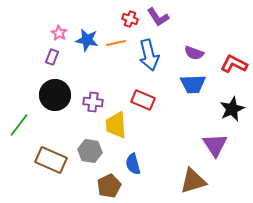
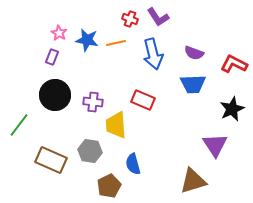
blue arrow: moved 4 px right, 1 px up
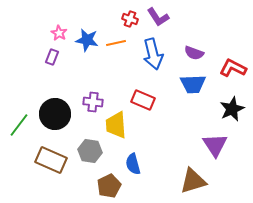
red L-shape: moved 1 px left, 4 px down
black circle: moved 19 px down
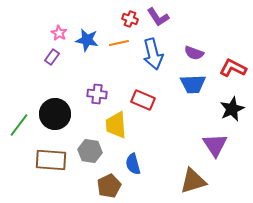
orange line: moved 3 px right
purple rectangle: rotated 14 degrees clockwise
purple cross: moved 4 px right, 8 px up
brown rectangle: rotated 20 degrees counterclockwise
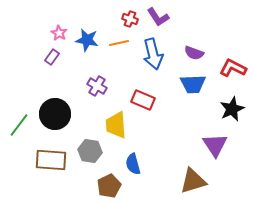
purple cross: moved 8 px up; rotated 24 degrees clockwise
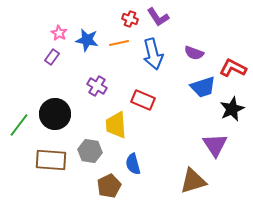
blue trapezoid: moved 10 px right, 3 px down; rotated 16 degrees counterclockwise
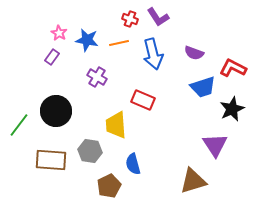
purple cross: moved 9 px up
black circle: moved 1 px right, 3 px up
